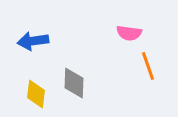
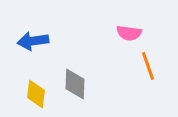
gray diamond: moved 1 px right, 1 px down
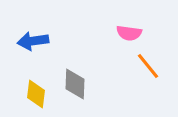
orange line: rotated 20 degrees counterclockwise
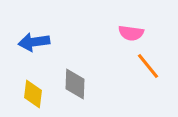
pink semicircle: moved 2 px right
blue arrow: moved 1 px right, 1 px down
yellow diamond: moved 3 px left
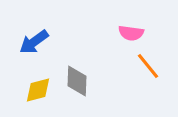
blue arrow: rotated 28 degrees counterclockwise
gray diamond: moved 2 px right, 3 px up
yellow diamond: moved 5 px right, 4 px up; rotated 68 degrees clockwise
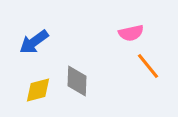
pink semicircle: rotated 20 degrees counterclockwise
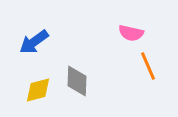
pink semicircle: rotated 25 degrees clockwise
orange line: rotated 16 degrees clockwise
